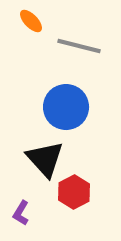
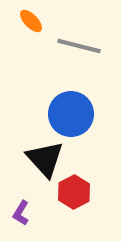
blue circle: moved 5 px right, 7 px down
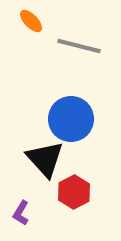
blue circle: moved 5 px down
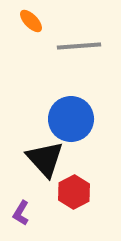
gray line: rotated 18 degrees counterclockwise
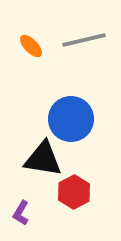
orange ellipse: moved 25 px down
gray line: moved 5 px right, 6 px up; rotated 9 degrees counterclockwise
black triangle: moved 2 px left; rotated 39 degrees counterclockwise
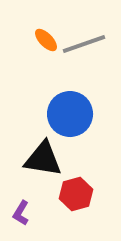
gray line: moved 4 px down; rotated 6 degrees counterclockwise
orange ellipse: moved 15 px right, 6 px up
blue circle: moved 1 px left, 5 px up
red hexagon: moved 2 px right, 2 px down; rotated 12 degrees clockwise
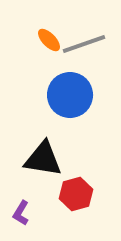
orange ellipse: moved 3 px right
blue circle: moved 19 px up
